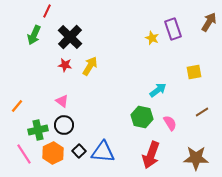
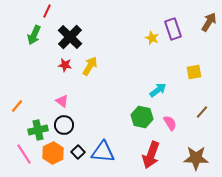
brown line: rotated 16 degrees counterclockwise
black square: moved 1 px left, 1 px down
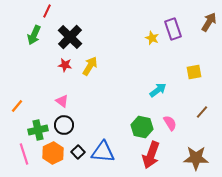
green hexagon: moved 10 px down
pink line: rotated 15 degrees clockwise
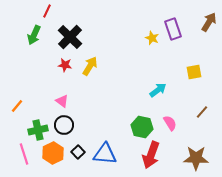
blue triangle: moved 2 px right, 2 px down
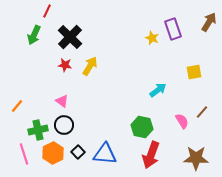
pink semicircle: moved 12 px right, 2 px up
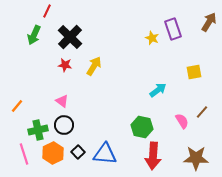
yellow arrow: moved 4 px right
red arrow: moved 2 px right, 1 px down; rotated 16 degrees counterclockwise
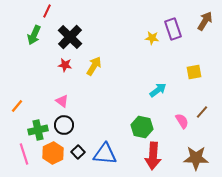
brown arrow: moved 4 px left, 1 px up
yellow star: rotated 16 degrees counterclockwise
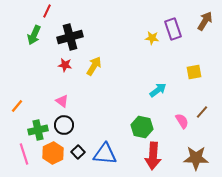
black cross: rotated 30 degrees clockwise
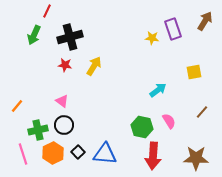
pink semicircle: moved 13 px left
pink line: moved 1 px left
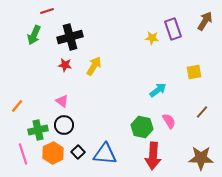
red line: rotated 48 degrees clockwise
brown star: moved 5 px right
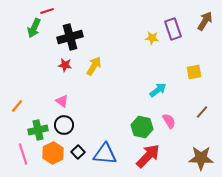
green arrow: moved 7 px up
red arrow: moved 5 px left; rotated 140 degrees counterclockwise
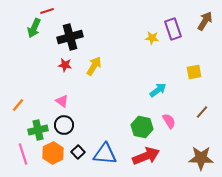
orange line: moved 1 px right, 1 px up
red arrow: moved 2 px left; rotated 24 degrees clockwise
